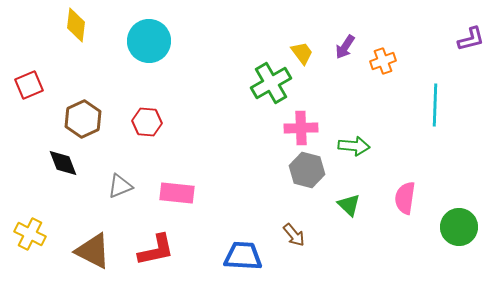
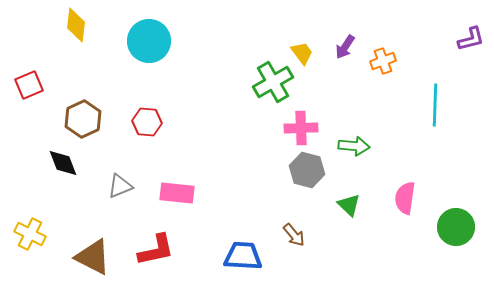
green cross: moved 2 px right, 1 px up
green circle: moved 3 px left
brown triangle: moved 6 px down
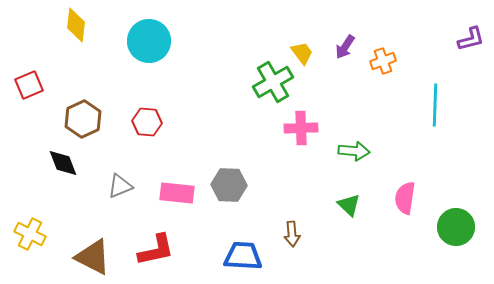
green arrow: moved 5 px down
gray hexagon: moved 78 px left, 15 px down; rotated 12 degrees counterclockwise
brown arrow: moved 2 px left, 1 px up; rotated 35 degrees clockwise
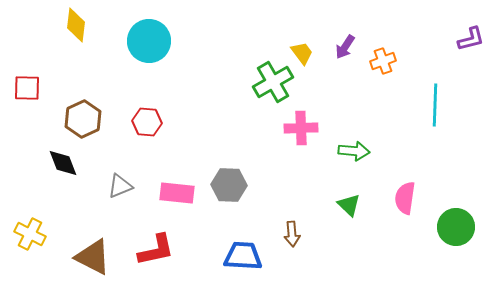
red square: moved 2 px left, 3 px down; rotated 24 degrees clockwise
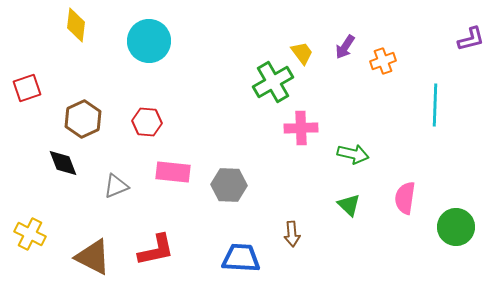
red square: rotated 20 degrees counterclockwise
green arrow: moved 1 px left, 3 px down; rotated 8 degrees clockwise
gray triangle: moved 4 px left
pink rectangle: moved 4 px left, 21 px up
blue trapezoid: moved 2 px left, 2 px down
